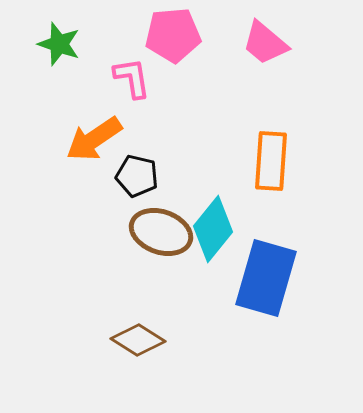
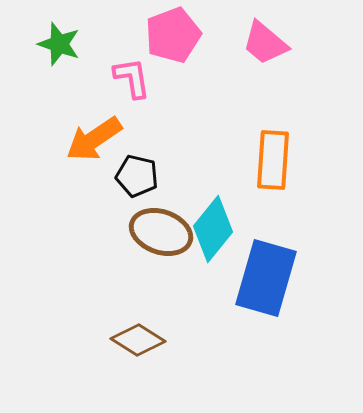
pink pentagon: rotated 16 degrees counterclockwise
orange rectangle: moved 2 px right, 1 px up
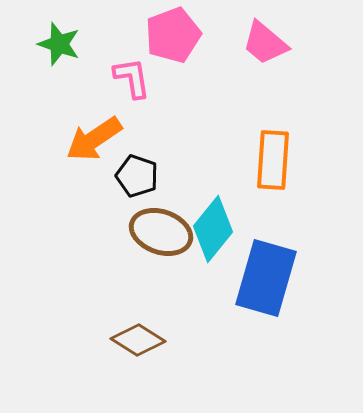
black pentagon: rotated 6 degrees clockwise
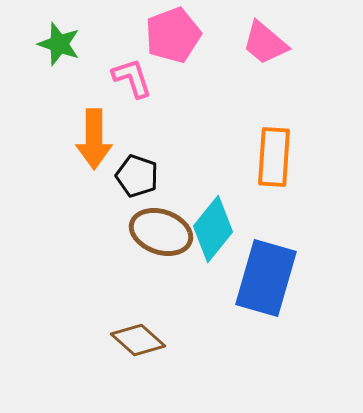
pink L-shape: rotated 9 degrees counterclockwise
orange arrow: rotated 56 degrees counterclockwise
orange rectangle: moved 1 px right, 3 px up
brown diamond: rotated 10 degrees clockwise
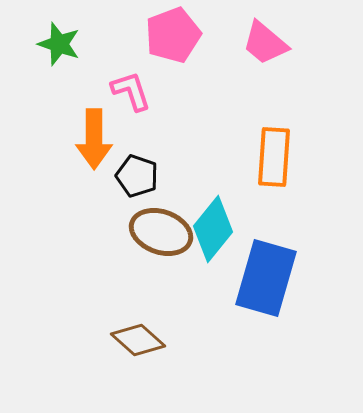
pink L-shape: moved 1 px left, 13 px down
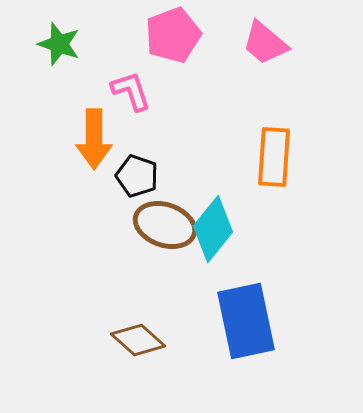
brown ellipse: moved 4 px right, 7 px up
blue rectangle: moved 20 px left, 43 px down; rotated 28 degrees counterclockwise
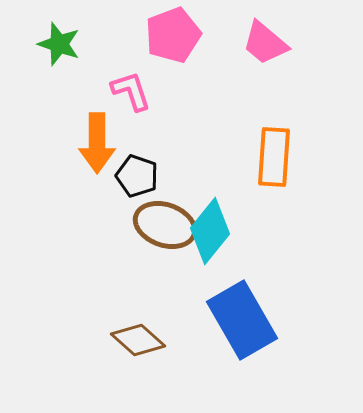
orange arrow: moved 3 px right, 4 px down
cyan diamond: moved 3 px left, 2 px down
blue rectangle: moved 4 px left, 1 px up; rotated 18 degrees counterclockwise
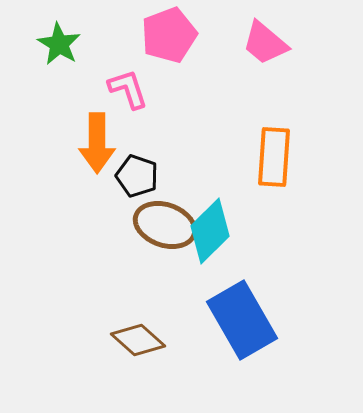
pink pentagon: moved 4 px left
green star: rotated 12 degrees clockwise
pink L-shape: moved 3 px left, 2 px up
cyan diamond: rotated 6 degrees clockwise
